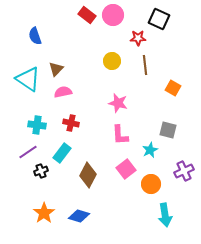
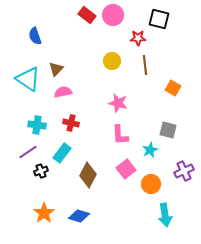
black square: rotated 10 degrees counterclockwise
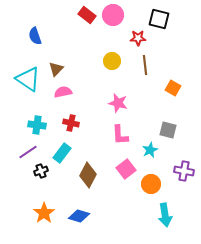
purple cross: rotated 36 degrees clockwise
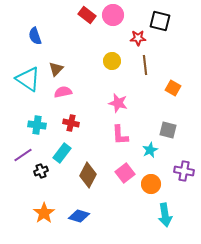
black square: moved 1 px right, 2 px down
purple line: moved 5 px left, 3 px down
pink square: moved 1 px left, 4 px down
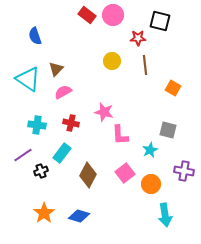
pink semicircle: rotated 18 degrees counterclockwise
pink star: moved 14 px left, 9 px down
